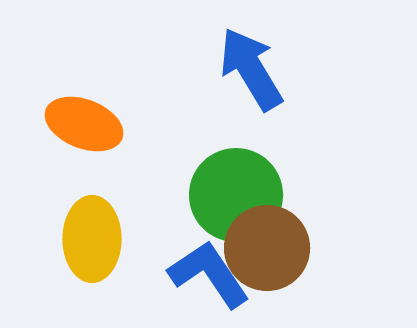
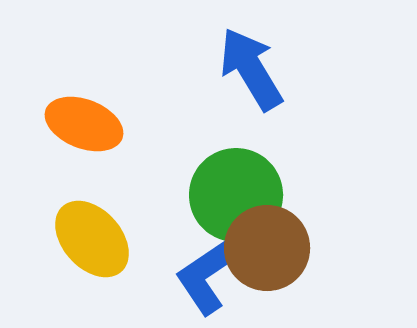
yellow ellipse: rotated 42 degrees counterclockwise
blue L-shape: rotated 90 degrees counterclockwise
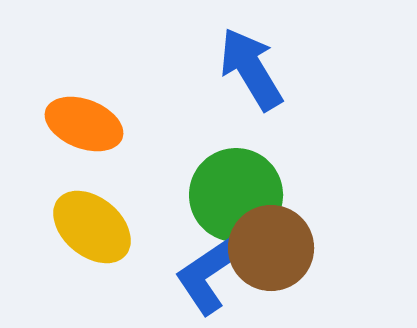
yellow ellipse: moved 12 px up; rotated 8 degrees counterclockwise
brown circle: moved 4 px right
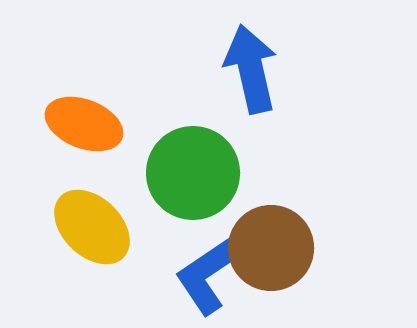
blue arrow: rotated 18 degrees clockwise
green circle: moved 43 px left, 22 px up
yellow ellipse: rotated 4 degrees clockwise
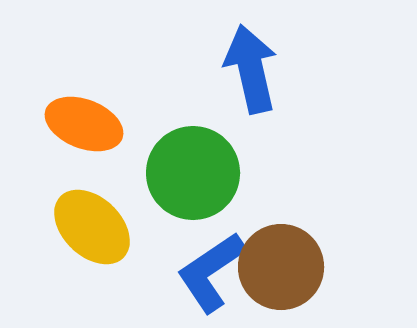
brown circle: moved 10 px right, 19 px down
blue L-shape: moved 2 px right, 2 px up
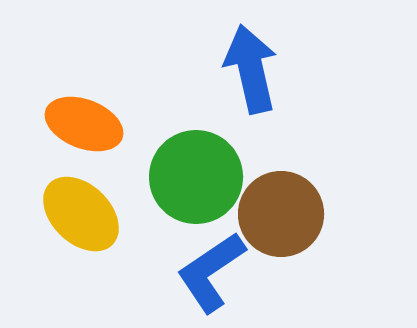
green circle: moved 3 px right, 4 px down
yellow ellipse: moved 11 px left, 13 px up
brown circle: moved 53 px up
